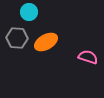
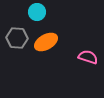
cyan circle: moved 8 px right
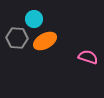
cyan circle: moved 3 px left, 7 px down
orange ellipse: moved 1 px left, 1 px up
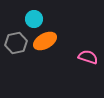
gray hexagon: moved 1 px left, 5 px down; rotated 15 degrees counterclockwise
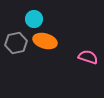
orange ellipse: rotated 45 degrees clockwise
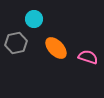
orange ellipse: moved 11 px right, 7 px down; rotated 30 degrees clockwise
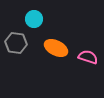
gray hexagon: rotated 20 degrees clockwise
orange ellipse: rotated 20 degrees counterclockwise
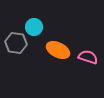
cyan circle: moved 8 px down
orange ellipse: moved 2 px right, 2 px down
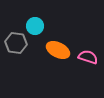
cyan circle: moved 1 px right, 1 px up
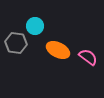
pink semicircle: rotated 18 degrees clockwise
